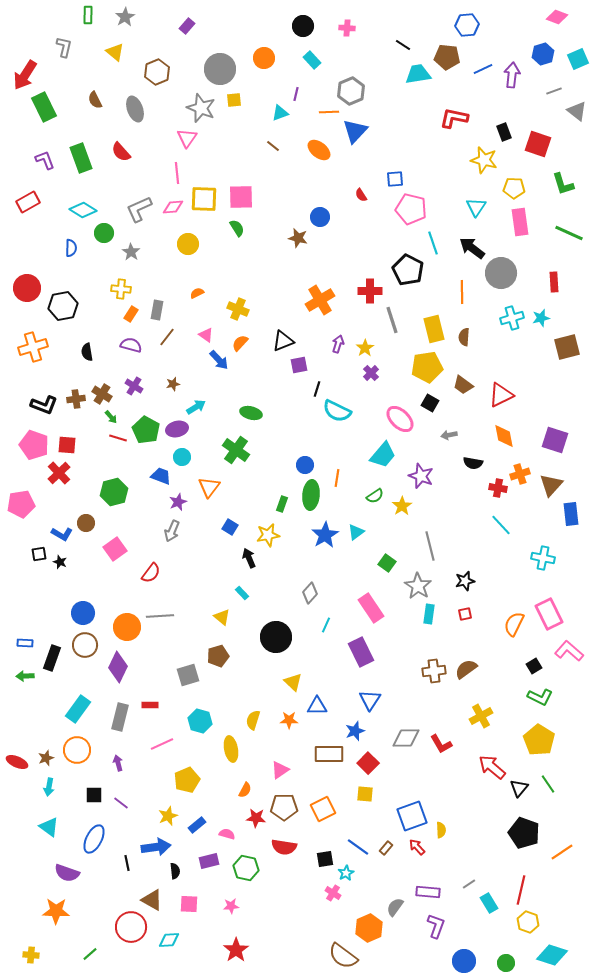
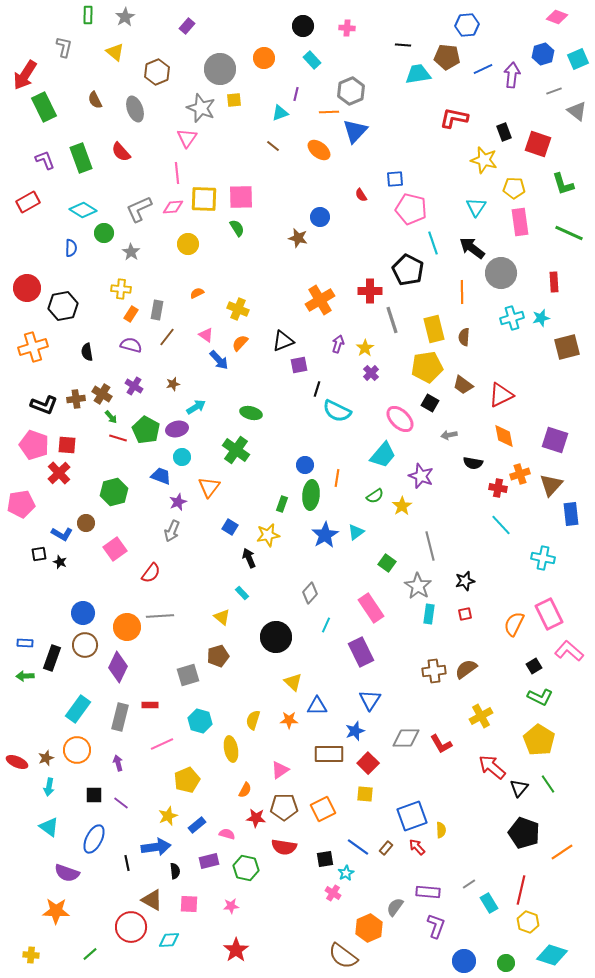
black line at (403, 45): rotated 28 degrees counterclockwise
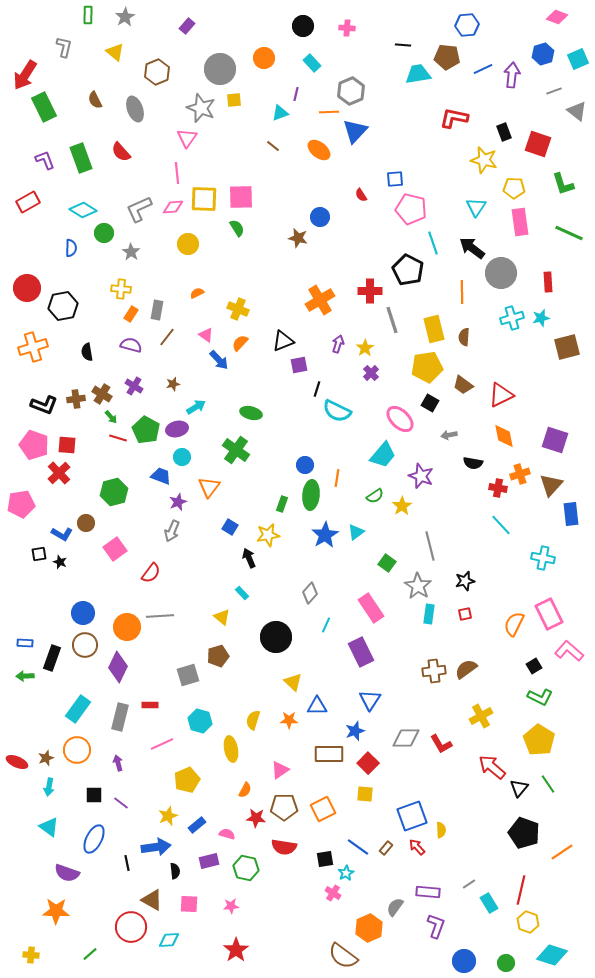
cyan rectangle at (312, 60): moved 3 px down
red rectangle at (554, 282): moved 6 px left
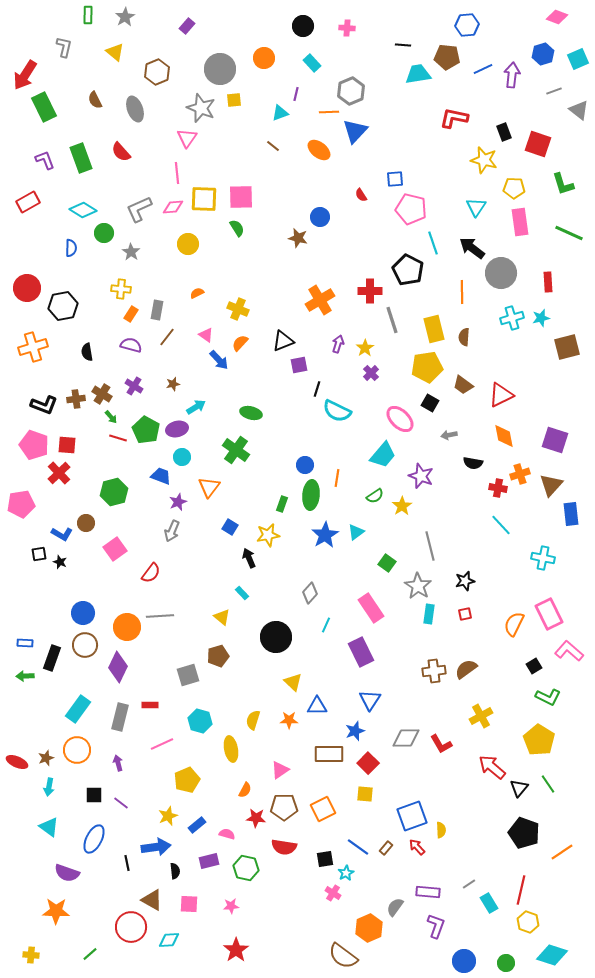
gray triangle at (577, 111): moved 2 px right, 1 px up
green L-shape at (540, 697): moved 8 px right
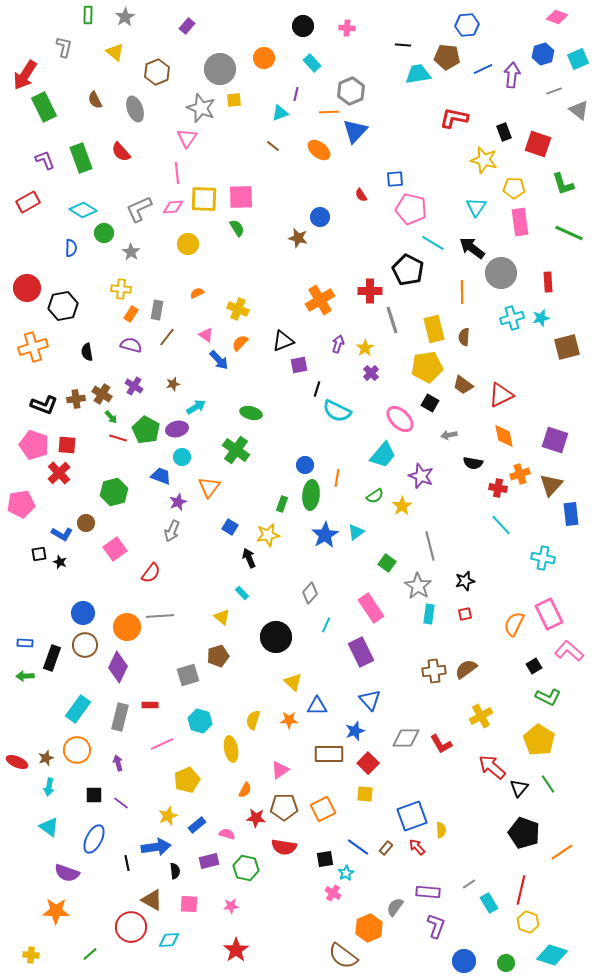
cyan line at (433, 243): rotated 40 degrees counterclockwise
blue triangle at (370, 700): rotated 15 degrees counterclockwise
